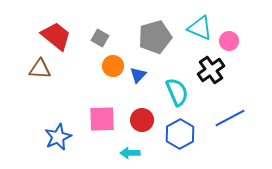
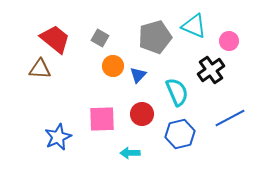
cyan triangle: moved 6 px left, 2 px up
red trapezoid: moved 1 px left, 3 px down
red circle: moved 6 px up
blue hexagon: rotated 16 degrees clockwise
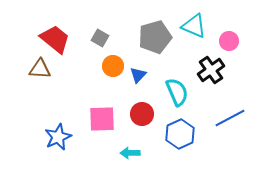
blue hexagon: rotated 12 degrees counterclockwise
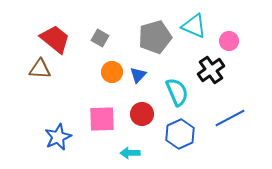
orange circle: moved 1 px left, 6 px down
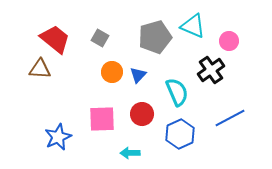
cyan triangle: moved 1 px left
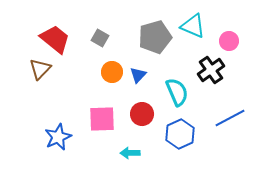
brown triangle: rotated 50 degrees counterclockwise
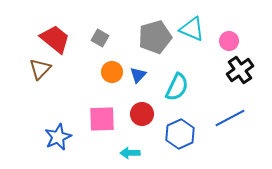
cyan triangle: moved 1 px left, 3 px down
black cross: moved 29 px right
cyan semicircle: moved 5 px up; rotated 48 degrees clockwise
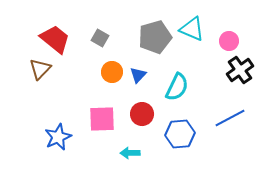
blue hexagon: rotated 20 degrees clockwise
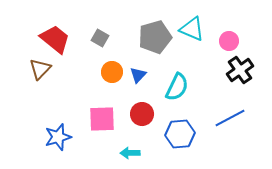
blue star: rotated 8 degrees clockwise
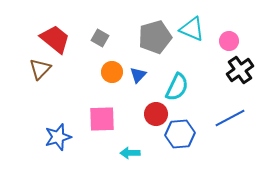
red circle: moved 14 px right
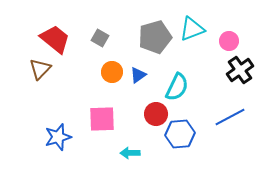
cyan triangle: rotated 44 degrees counterclockwise
blue triangle: rotated 12 degrees clockwise
blue line: moved 1 px up
